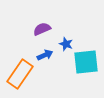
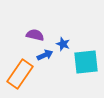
purple semicircle: moved 7 px left, 6 px down; rotated 36 degrees clockwise
blue star: moved 3 px left
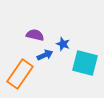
cyan square: moved 1 px left, 1 px down; rotated 20 degrees clockwise
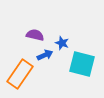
blue star: moved 1 px left, 1 px up
cyan square: moved 3 px left, 1 px down
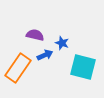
cyan square: moved 1 px right, 3 px down
orange rectangle: moved 2 px left, 6 px up
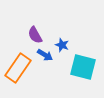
purple semicircle: rotated 132 degrees counterclockwise
blue star: moved 2 px down
blue arrow: rotated 56 degrees clockwise
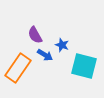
cyan square: moved 1 px right, 1 px up
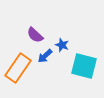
purple semicircle: rotated 18 degrees counterclockwise
blue arrow: moved 1 px down; rotated 105 degrees clockwise
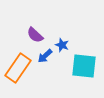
cyan square: rotated 8 degrees counterclockwise
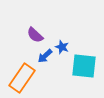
blue star: moved 2 px down
orange rectangle: moved 4 px right, 10 px down
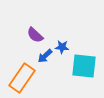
blue star: rotated 16 degrees counterclockwise
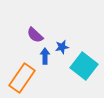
blue star: rotated 16 degrees counterclockwise
blue arrow: rotated 133 degrees clockwise
cyan square: rotated 32 degrees clockwise
